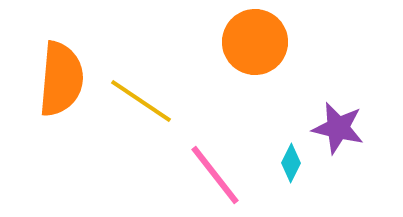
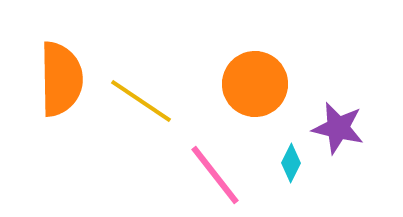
orange circle: moved 42 px down
orange semicircle: rotated 6 degrees counterclockwise
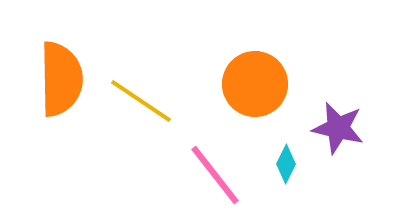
cyan diamond: moved 5 px left, 1 px down
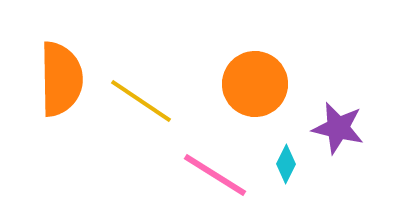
pink line: rotated 20 degrees counterclockwise
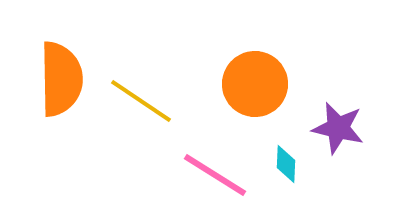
cyan diamond: rotated 24 degrees counterclockwise
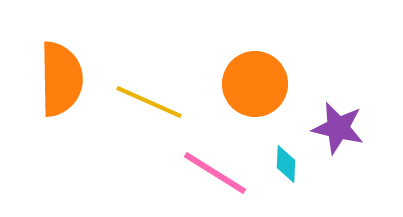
yellow line: moved 8 px right, 1 px down; rotated 10 degrees counterclockwise
pink line: moved 2 px up
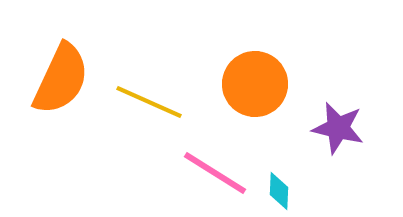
orange semicircle: rotated 26 degrees clockwise
cyan diamond: moved 7 px left, 27 px down
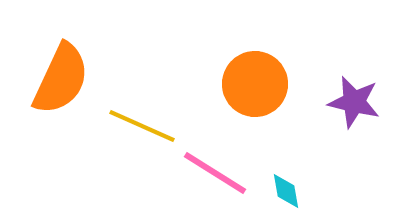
yellow line: moved 7 px left, 24 px down
purple star: moved 16 px right, 26 px up
cyan diamond: moved 7 px right; rotated 12 degrees counterclockwise
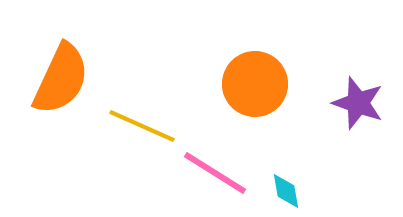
purple star: moved 4 px right, 1 px down; rotated 6 degrees clockwise
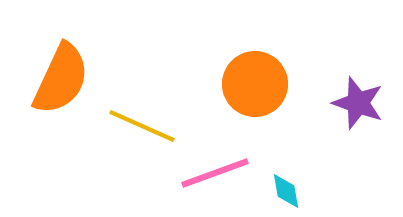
pink line: rotated 52 degrees counterclockwise
